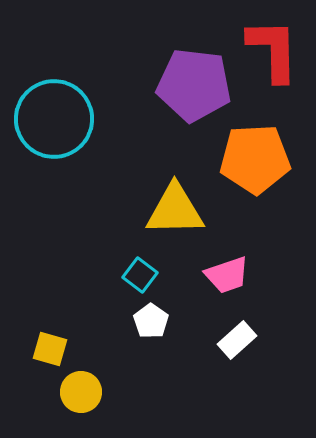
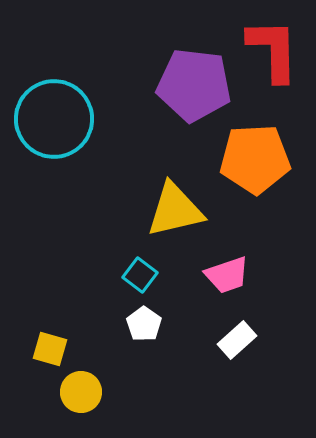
yellow triangle: rotated 12 degrees counterclockwise
white pentagon: moved 7 px left, 3 px down
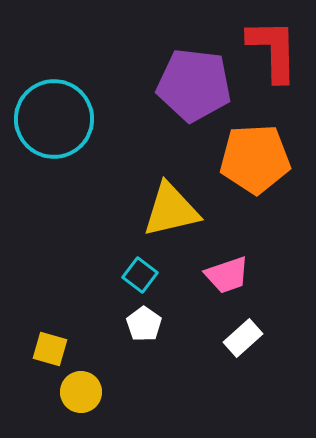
yellow triangle: moved 4 px left
white rectangle: moved 6 px right, 2 px up
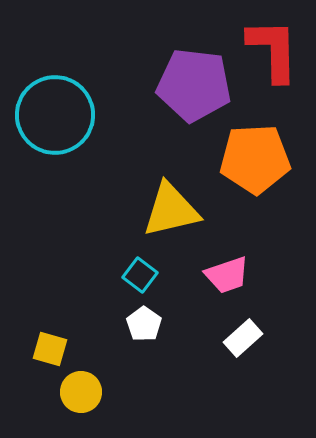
cyan circle: moved 1 px right, 4 px up
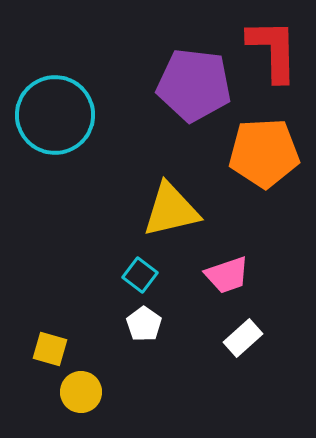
orange pentagon: moved 9 px right, 6 px up
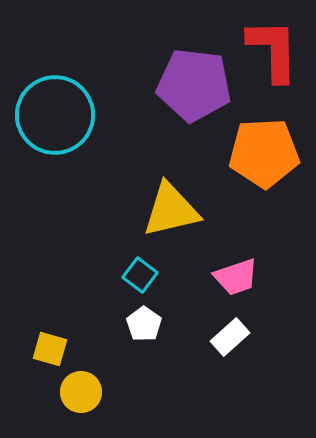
pink trapezoid: moved 9 px right, 2 px down
white rectangle: moved 13 px left, 1 px up
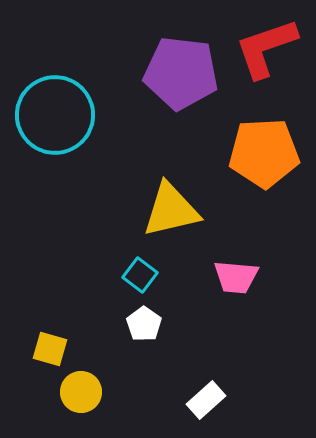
red L-shape: moved 7 px left, 2 px up; rotated 108 degrees counterclockwise
purple pentagon: moved 13 px left, 12 px up
pink trapezoid: rotated 24 degrees clockwise
white rectangle: moved 24 px left, 63 px down
